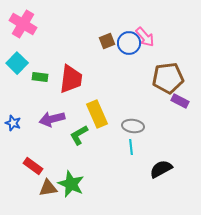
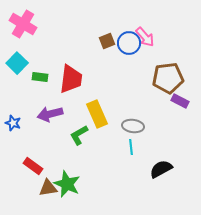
purple arrow: moved 2 px left, 5 px up
green star: moved 4 px left
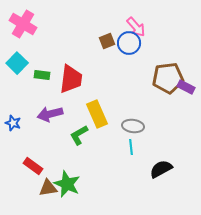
pink arrow: moved 9 px left, 10 px up
green rectangle: moved 2 px right, 2 px up
purple rectangle: moved 6 px right, 14 px up
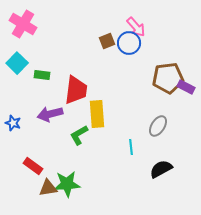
red trapezoid: moved 5 px right, 11 px down
yellow rectangle: rotated 20 degrees clockwise
gray ellipse: moved 25 px right; rotated 65 degrees counterclockwise
green star: rotated 28 degrees counterclockwise
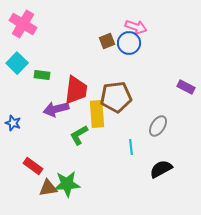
pink arrow: rotated 30 degrees counterclockwise
brown pentagon: moved 52 px left, 19 px down
purple arrow: moved 6 px right, 5 px up
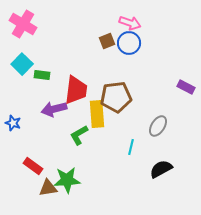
pink arrow: moved 6 px left, 4 px up
cyan square: moved 5 px right, 1 px down
purple arrow: moved 2 px left
cyan line: rotated 21 degrees clockwise
green star: moved 4 px up
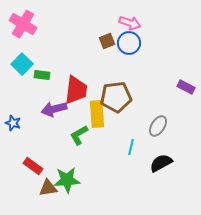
black semicircle: moved 6 px up
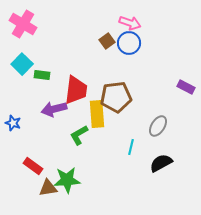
brown square: rotated 14 degrees counterclockwise
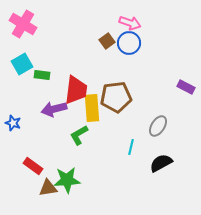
cyan square: rotated 15 degrees clockwise
yellow rectangle: moved 5 px left, 6 px up
